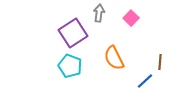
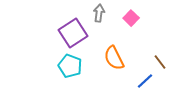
brown line: rotated 42 degrees counterclockwise
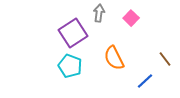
brown line: moved 5 px right, 3 px up
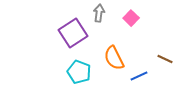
brown line: rotated 28 degrees counterclockwise
cyan pentagon: moved 9 px right, 6 px down
blue line: moved 6 px left, 5 px up; rotated 18 degrees clockwise
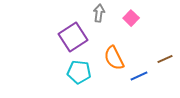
purple square: moved 4 px down
brown line: rotated 49 degrees counterclockwise
cyan pentagon: rotated 15 degrees counterclockwise
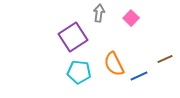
orange semicircle: moved 6 px down
